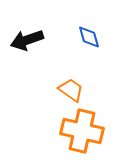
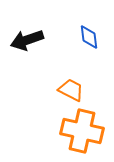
blue diamond: rotated 10 degrees clockwise
orange trapezoid: rotated 8 degrees counterclockwise
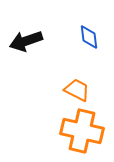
black arrow: moved 1 px left, 1 px down
orange trapezoid: moved 6 px right
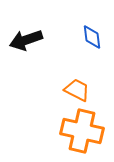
blue diamond: moved 3 px right
black arrow: moved 1 px up
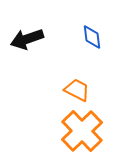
black arrow: moved 1 px right, 1 px up
orange cross: rotated 33 degrees clockwise
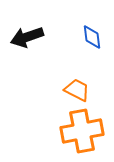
black arrow: moved 2 px up
orange cross: rotated 33 degrees clockwise
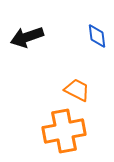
blue diamond: moved 5 px right, 1 px up
orange cross: moved 18 px left
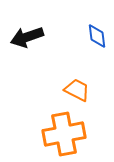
orange cross: moved 3 px down
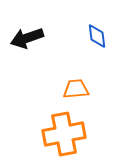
black arrow: moved 1 px down
orange trapezoid: moved 1 px left, 1 px up; rotated 32 degrees counterclockwise
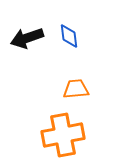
blue diamond: moved 28 px left
orange cross: moved 1 px left, 1 px down
